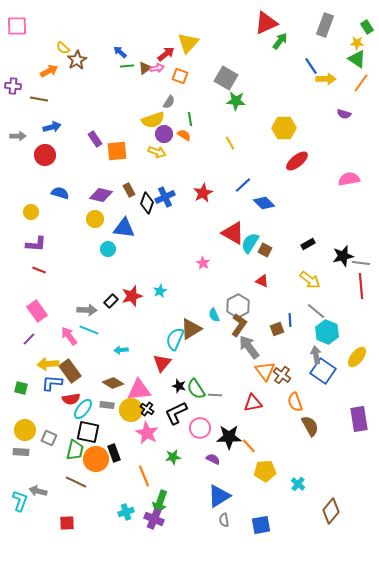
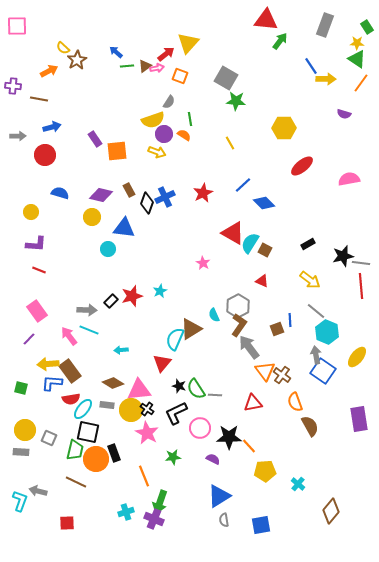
red triangle at (266, 23): moved 3 px up; rotated 30 degrees clockwise
blue arrow at (120, 52): moved 4 px left
brown triangle at (145, 68): moved 2 px up
red ellipse at (297, 161): moved 5 px right, 5 px down
yellow circle at (95, 219): moved 3 px left, 2 px up
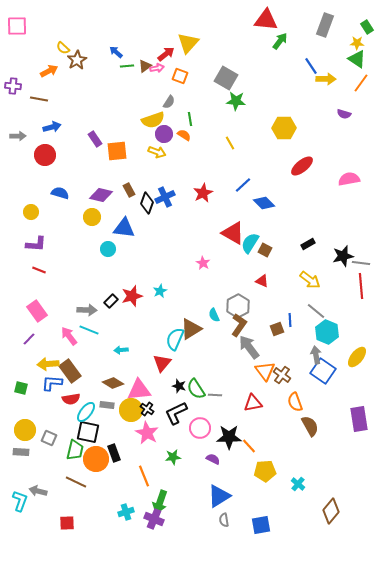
cyan ellipse at (83, 409): moved 3 px right, 3 px down
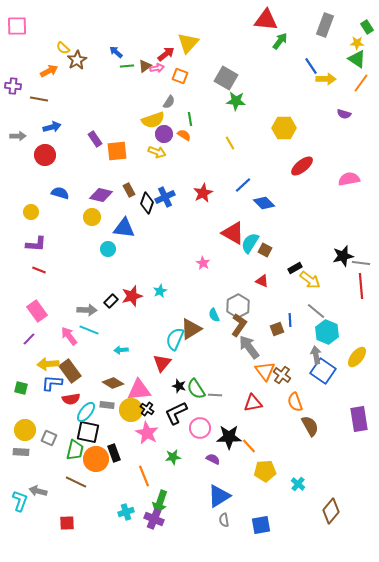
black rectangle at (308, 244): moved 13 px left, 24 px down
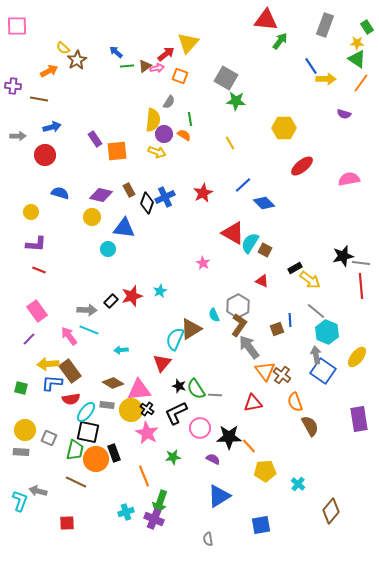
yellow semicircle at (153, 120): rotated 65 degrees counterclockwise
gray semicircle at (224, 520): moved 16 px left, 19 px down
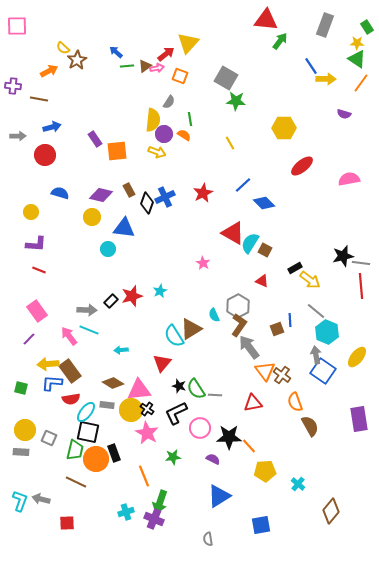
cyan semicircle at (175, 339): moved 1 px left, 3 px up; rotated 55 degrees counterclockwise
gray arrow at (38, 491): moved 3 px right, 8 px down
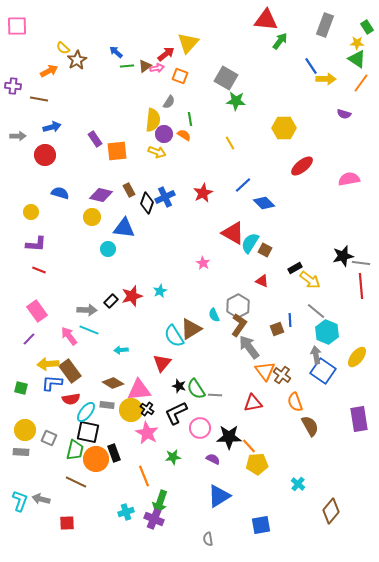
yellow pentagon at (265, 471): moved 8 px left, 7 px up
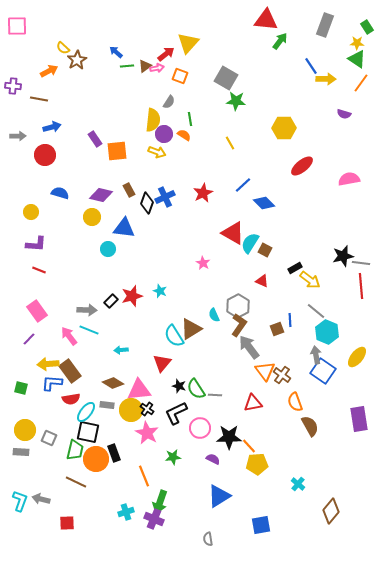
cyan star at (160, 291): rotated 24 degrees counterclockwise
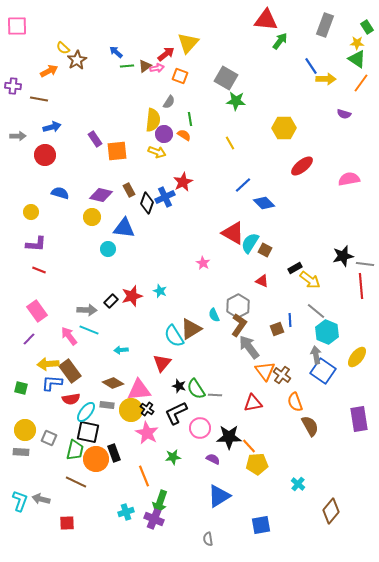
red star at (203, 193): moved 20 px left, 11 px up
gray line at (361, 263): moved 4 px right, 1 px down
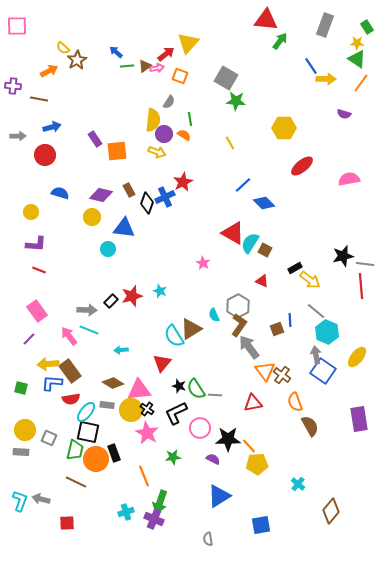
black star at (229, 437): moved 1 px left, 2 px down
